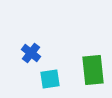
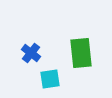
green rectangle: moved 12 px left, 17 px up
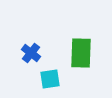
green rectangle: rotated 8 degrees clockwise
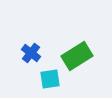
green rectangle: moved 4 px left, 3 px down; rotated 56 degrees clockwise
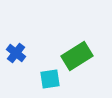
blue cross: moved 15 px left
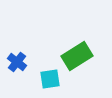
blue cross: moved 1 px right, 9 px down
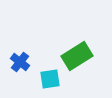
blue cross: moved 3 px right
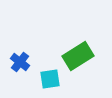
green rectangle: moved 1 px right
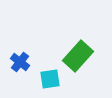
green rectangle: rotated 16 degrees counterclockwise
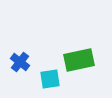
green rectangle: moved 1 px right, 4 px down; rotated 36 degrees clockwise
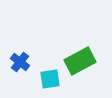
green rectangle: moved 1 px right, 1 px down; rotated 16 degrees counterclockwise
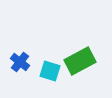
cyan square: moved 8 px up; rotated 25 degrees clockwise
